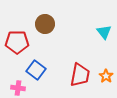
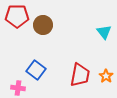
brown circle: moved 2 px left, 1 px down
red pentagon: moved 26 px up
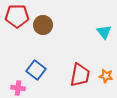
orange star: rotated 24 degrees counterclockwise
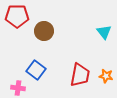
brown circle: moved 1 px right, 6 px down
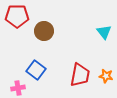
pink cross: rotated 16 degrees counterclockwise
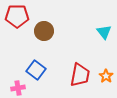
orange star: rotated 24 degrees clockwise
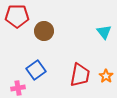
blue square: rotated 18 degrees clockwise
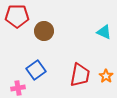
cyan triangle: rotated 28 degrees counterclockwise
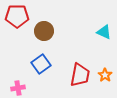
blue square: moved 5 px right, 6 px up
orange star: moved 1 px left, 1 px up
